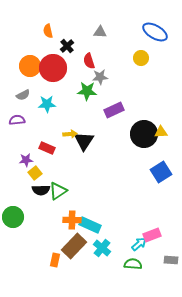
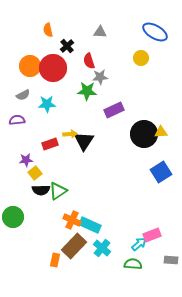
orange semicircle: moved 1 px up
red rectangle: moved 3 px right, 4 px up; rotated 42 degrees counterclockwise
orange cross: rotated 24 degrees clockwise
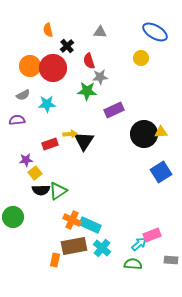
brown rectangle: rotated 35 degrees clockwise
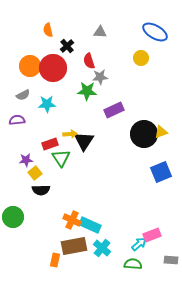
yellow triangle: rotated 16 degrees counterclockwise
blue square: rotated 10 degrees clockwise
green triangle: moved 3 px right, 33 px up; rotated 30 degrees counterclockwise
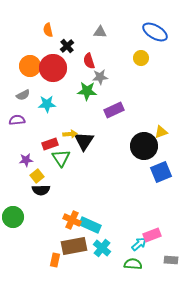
black circle: moved 12 px down
yellow square: moved 2 px right, 3 px down
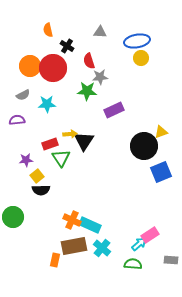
blue ellipse: moved 18 px left, 9 px down; rotated 40 degrees counterclockwise
black cross: rotated 16 degrees counterclockwise
pink rectangle: moved 2 px left; rotated 12 degrees counterclockwise
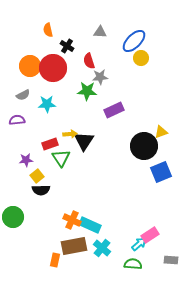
blue ellipse: moved 3 px left; rotated 35 degrees counterclockwise
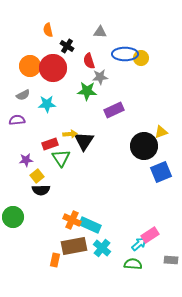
blue ellipse: moved 9 px left, 13 px down; rotated 45 degrees clockwise
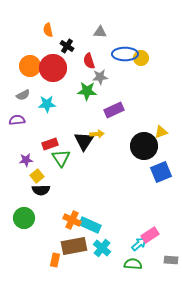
yellow arrow: moved 27 px right
green circle: moved 11 px right, 1 px down
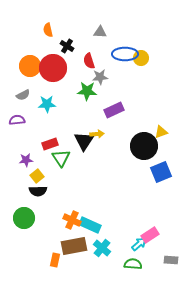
black semicircle: moved 3 px left, 1 px down
